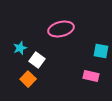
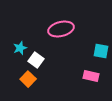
white square: moved 1 px left
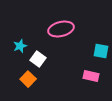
cyan star: moved 2 px up
white square: moved 2 px right, 1 px up
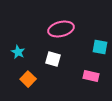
cyan star: moved 2 px left, 6 px down; rotated 24 degrees counterclockwise
cyan square: moved 1 px left, 4 px up
white square: moved 15 px right; rotated 21 degrees counterclockwise
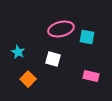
cyan square: moved 13 px left, 10 px up
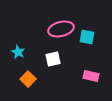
white square: rotated 28 degrees counterclockwise
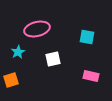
pink ellipse: moved 24 px left
cyan star: rotated 16 degrees clockwise
orange square: moved 17 px left, 1 px down; rotated 28 degrees clockwise
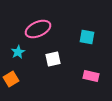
pink ellipse: moved 1 px right; rotated 10 degrees counterclockwise
orange square: moved 1 px up; rotated 14 degrees counterclockwise
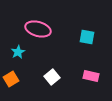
pink ellipse: rotated 40 degrees clockwise
white square: moved 1 px left, 18 px down; rotated 28 degrees counterclockwise
